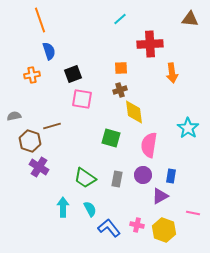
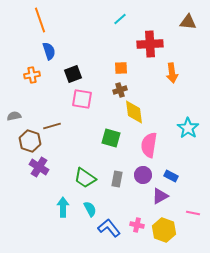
brown triangle: moved 2 px left, 3 px down
blue rectangle: rotated 72 degrees counterclockwise
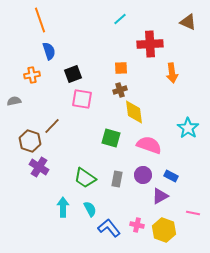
brown triangle: rotated 18 degrees clockwise
gray semicircle: moved 15 px up
brown line: rotated 30 degrees counterclockwise
pink semicircle: rotated 100 degrees clockwise
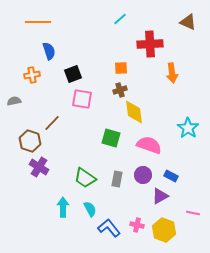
orange line: moved 2 px left, 2 px down; rotated 70 degrees counterclockwise
brown line: moved 3 px up
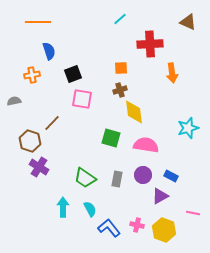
cyan star: rotated 20 degrees clockwise
pink semicircle: moved 3 px left; rotated 10 degrees counterclockwise
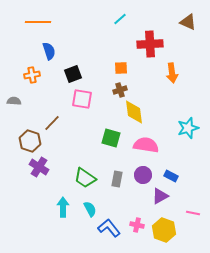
gray semicircle: rotated 16 degrees clockwise
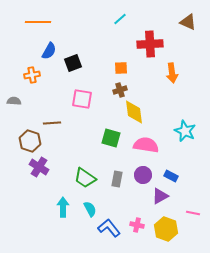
blue semicircle: rotated 48 degrees clockwise
black square: moved 11 px up
brown line: rotated 42 degrees clockwise
cyan star: moved 3 px left, 3 px down; rotated 30 degrees counterclockwise
yellow hexagon: moved 2 px right, 1 px up
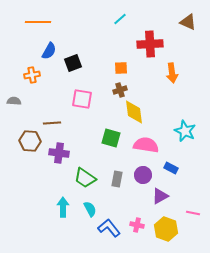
brown hexagon: rotated 15 degrees counterclockwise
purple cross: moved 20 px right, 14 px up; rotated 24 degrees counterclockwise
blue rectangle: moved 8 px up
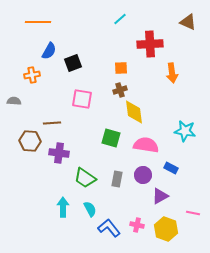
cyan star: rotated 15 degrees counterclockwise
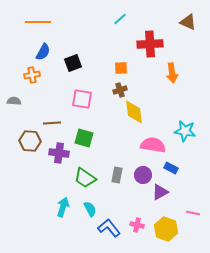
blue semicircle: moved 6 px left, 1 px down
green square: moved 27 px left
pink semicircle: moved 7 px right
gray rectangle: moved 4 px up
purple triangle: moved 4 px up
cyan arrow: rotated 18 degrees clockwise
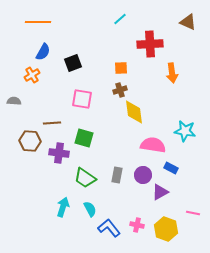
orange cross: rotated 21 degrees counterclockwise
